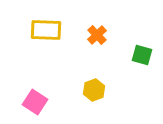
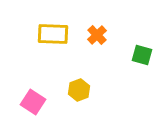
yellow rectangle: moved 7 px right, 4 px down
yellow hexagon: moved 15 px left
pink square: moved 2 px left
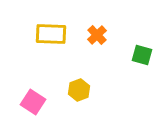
yellow rectangle: moved 2 px left
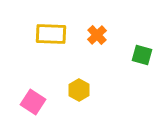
yellow hexagon: rotated 10 degrees counterclockwise
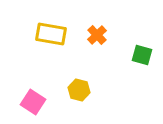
yellow rectangle: rotated 8 degrees clockwise
yellow hexagon: rotated 15 degrees counterclockwise
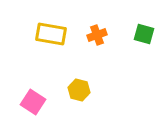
orange cross: rotated 24 degrees clockwise
green square: moved 2 px right, 21 px up
